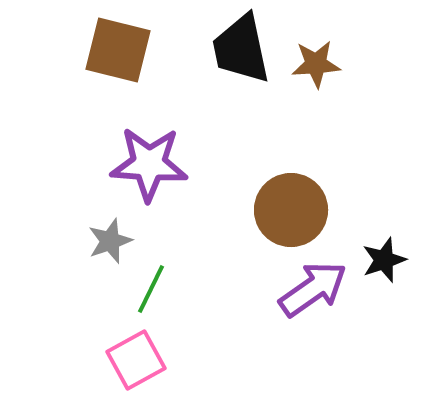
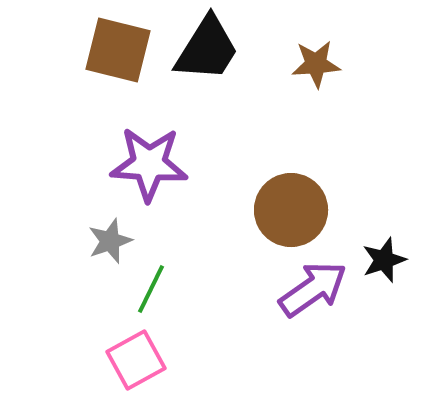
black trapezoid: moved 34 px left; rotated 136 degrees counterclockwise
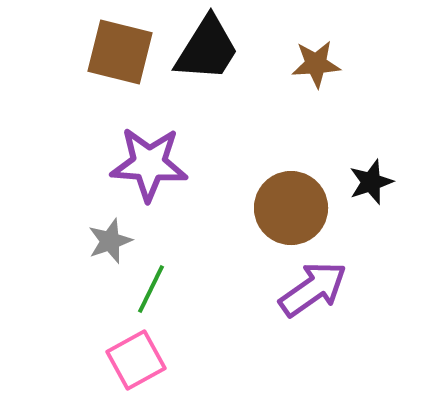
brown square: moved 2 px right, 2 px down
brown circle: moved 2 px up
black star: moved 13 px left, 78 px up
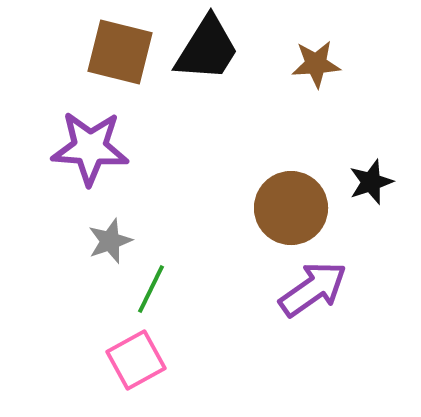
purple star: moved 59 px left, 16 px up
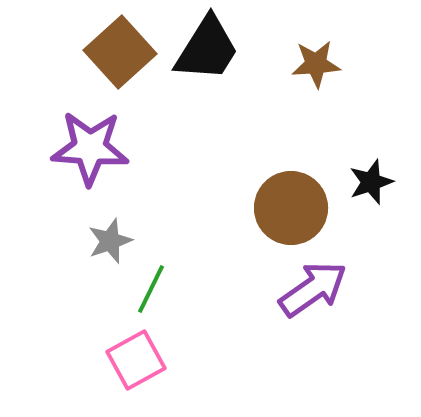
brown square: rotated 34 degrees clockwise
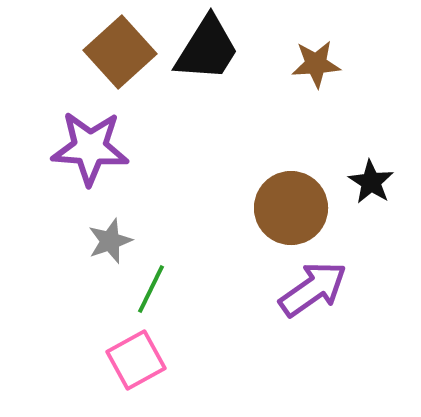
black star: rotated 21 degrees counterclockwise
